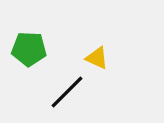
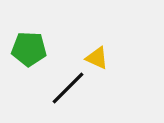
black line: moved 1 px right, 4 px up
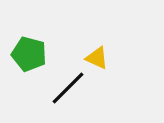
green pentagon: moved 5 px down; rotated 12 degrees clockwise
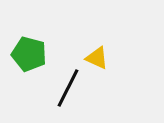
black line: rotated 18 degrees counterclockwise
